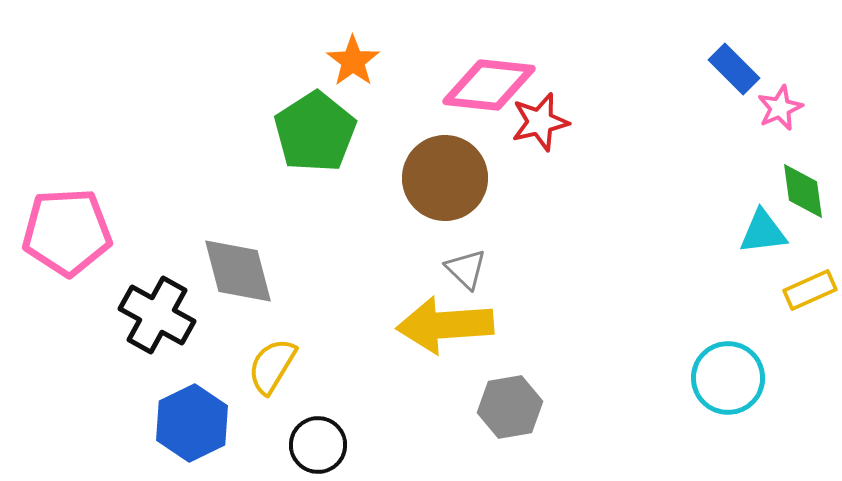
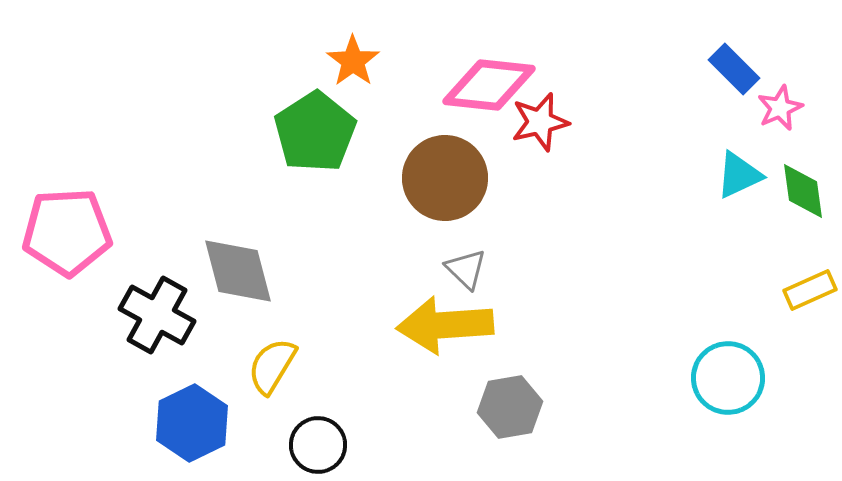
cyan triangle: moved 24 px left, 57 px up; rotated 18 degrees counterclockwise
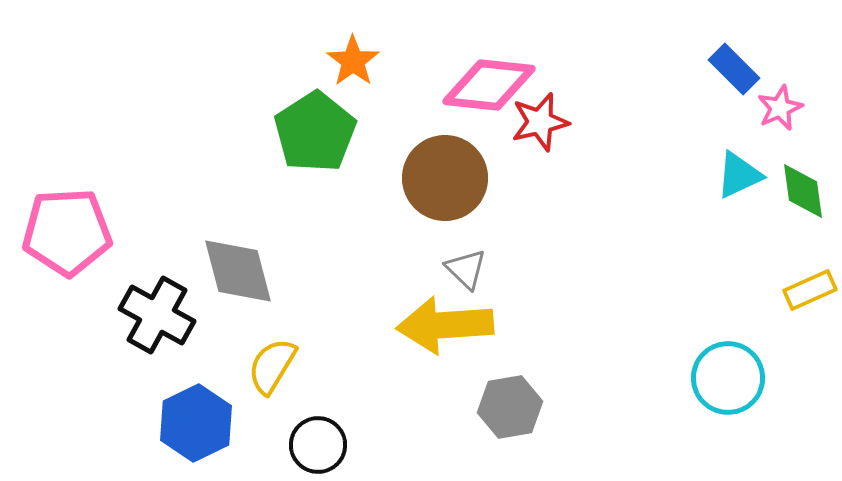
blue hexagon: moved 4 px right
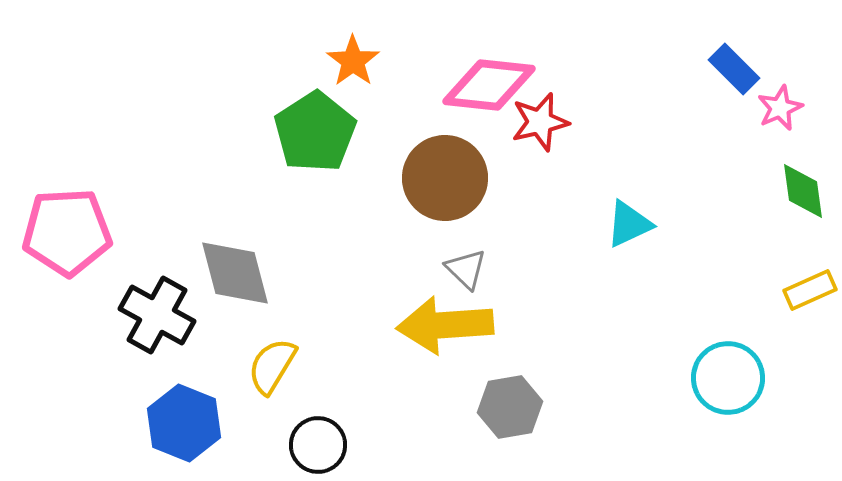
cyan triangle: moved 110 px left, 49 px down
gray diamond: moved 3 px left, 2 px down
blue hexagon: moved 12 px left; rotated 12 degrees counterclockwise
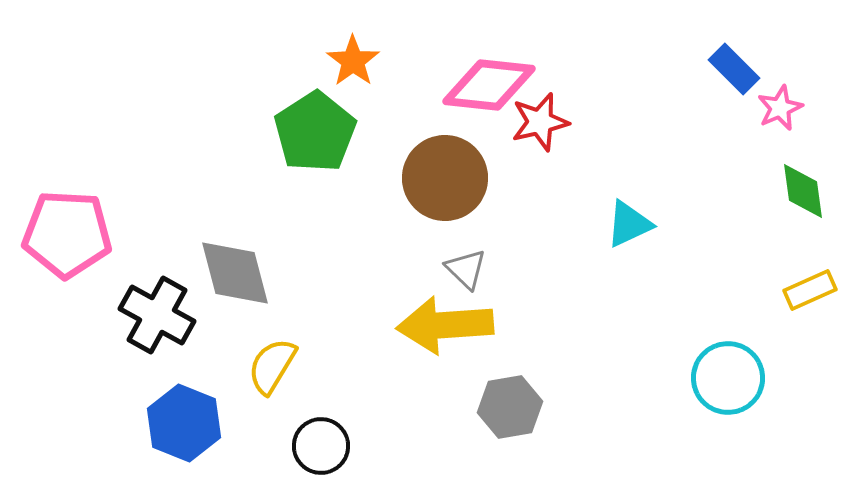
pink pentagon: moved 2 px down; rotated 6 degrees clockwise
black circle: moved 3 px right, 1 px down
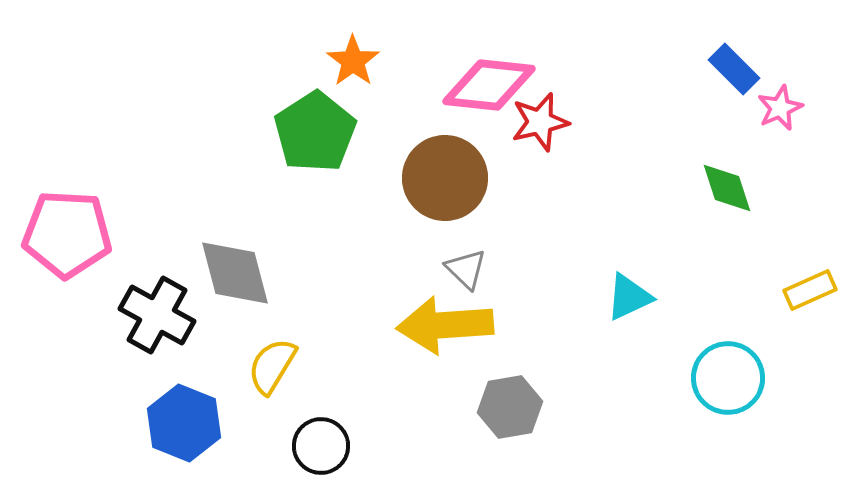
green diamond: moved 76 px left, 3 px up; rotated 10 degrees counterclockwise
cyan triangle: moved 73 px down
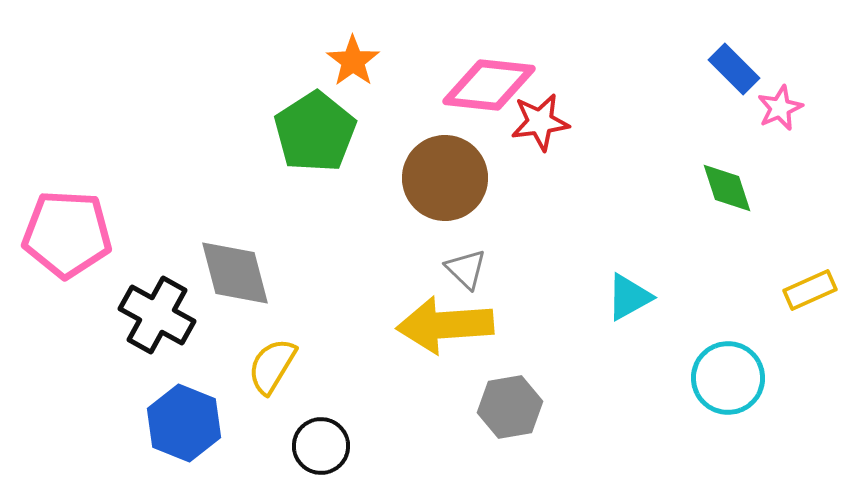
red star: rotated 6 degrees clockwise
cyan triangle: rotated 4 degrees counterclockwise
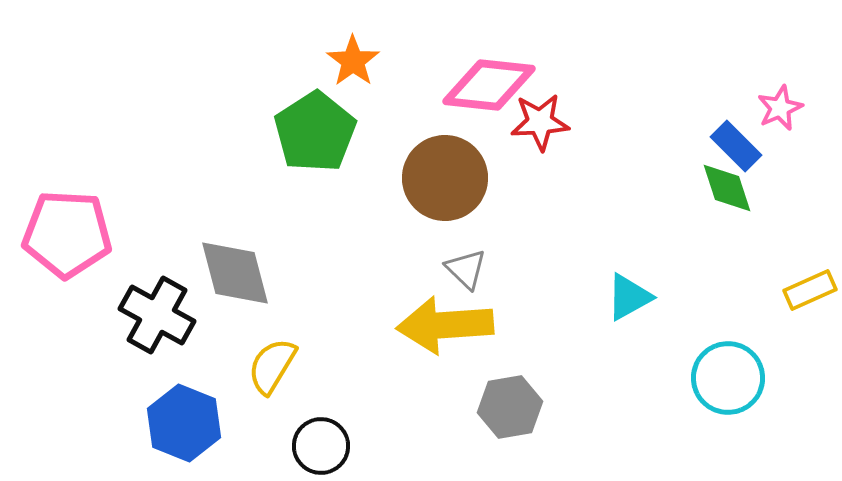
blue rectangle: moved 2 px right, 77 px down
red star: rotated 4 degrees clockwise
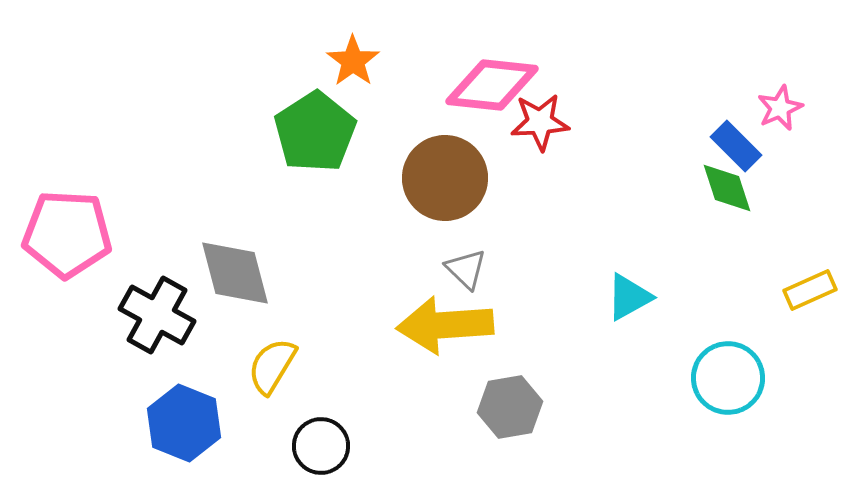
pink diamond: moved 3 px right
